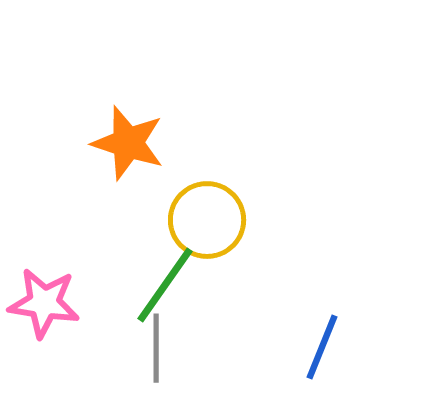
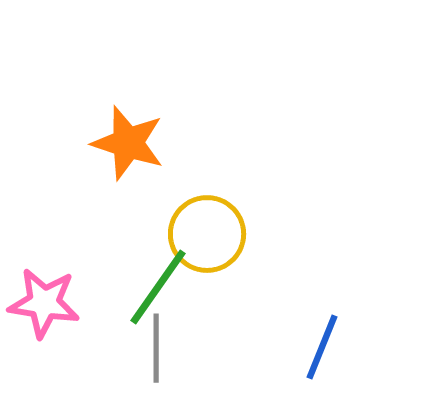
yellow circle: moved 14 px down
green line: moved 7 px left, 2 px down
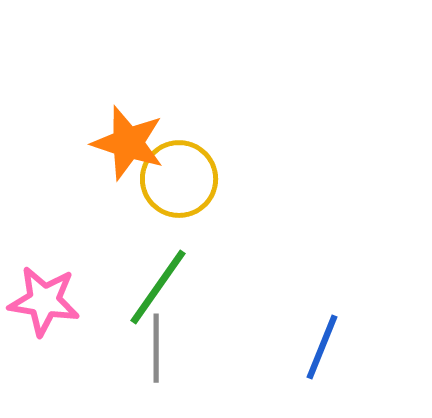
yellow circle: moved 28 px left, 55 px up
pink star: moved 2 px up
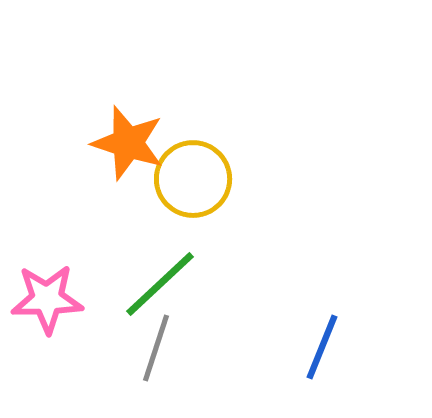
yellow circle: moved 14 px right
green line: moved 2 px right, 3 px up; rotated 12 degrees clockwise
pink star: moved 3 px right, 2 px up; rotated 10 degrees counterclockwise
gray line: rotated 18 degrees clockwise
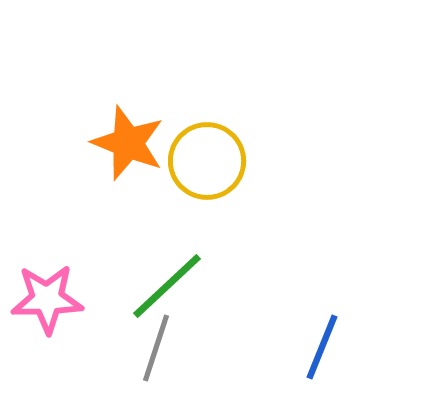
orange star: rotated 4 degrees clockwise
yellow circle: moved 14 px right, 18 px up
green line: moved 7 px right, 2 px down
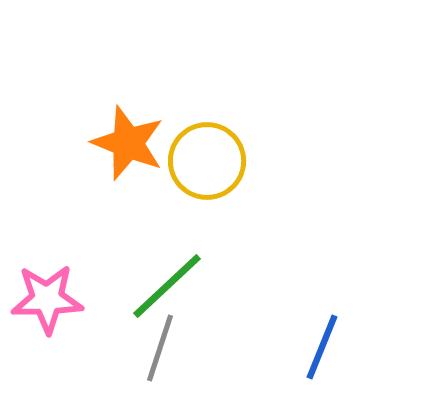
gray line: moved 4 px right
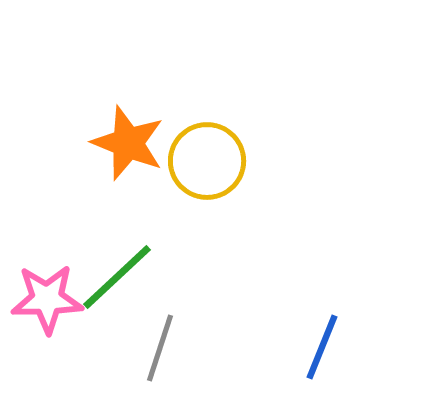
green line: moved 50 px left, 9 px up
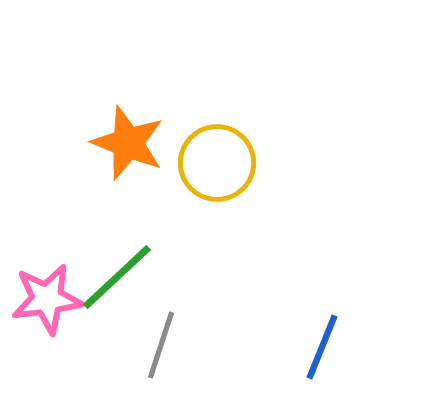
yellow circle: moved 10 px right, 2 px down
pink star: rotated 6 degrees counterclockwise
gray line: moved 1 px right, 3 px up
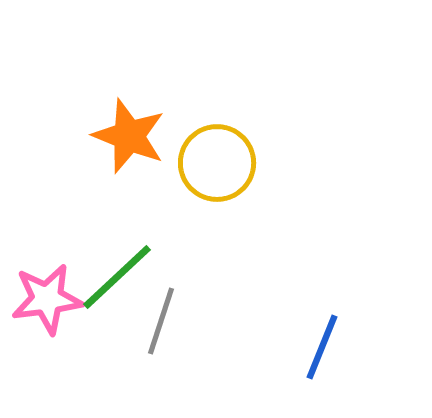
orange star: moved 1 px right, 7 px up
gray line: moved 24 px up
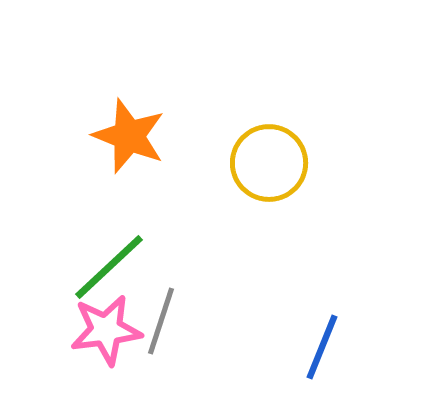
yellow circle: moved 52 px right
green line: moved 8 px left, 10 px up
pink star: moved 59 px right, 31 px down
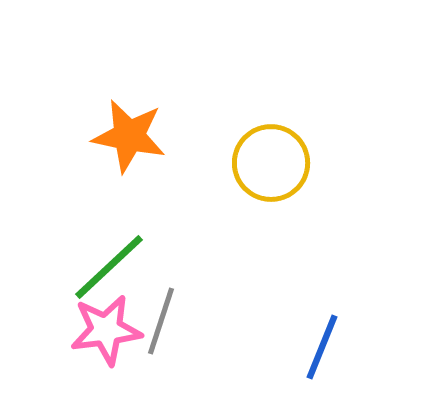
orange star: rotated 10 degrees counterclockwise
yellow circle: moved 2 px right
